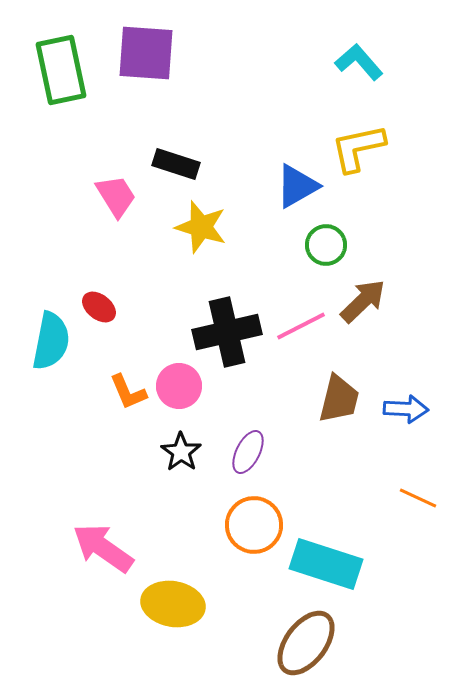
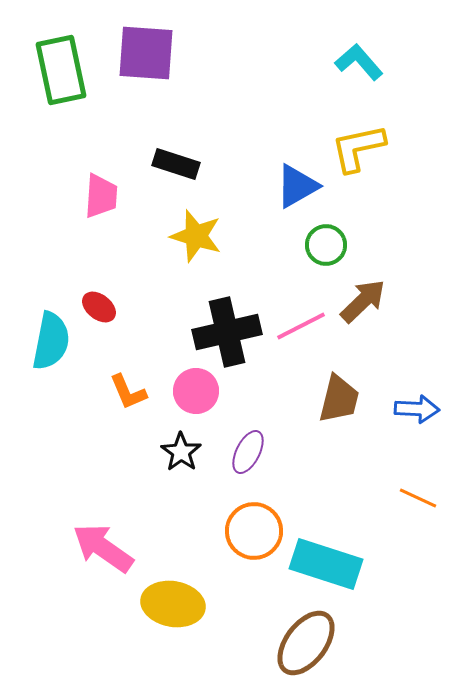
pink trapezoid: moved 15 px left; rotated 36 degrees clockwise
yellow star: moved 5 px left, 9 px down
pink circle: moved 17 px right, 5 px down
blue arrow: moved 11 px right
orange circle: moved 6 px down
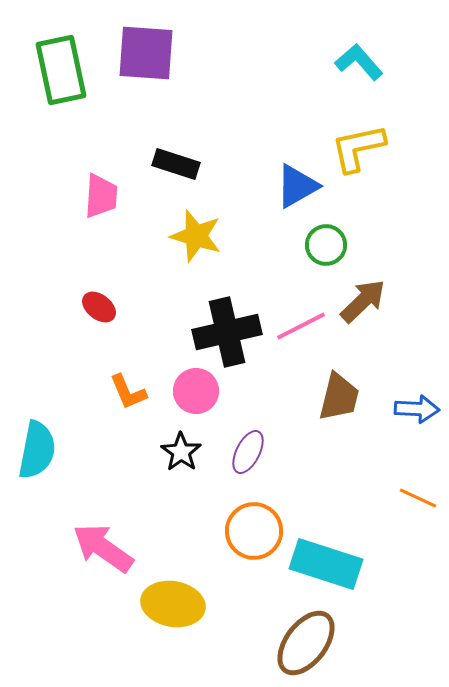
cyan semicircle: moved 14 px left, 109 px down
brown trapezoid: moved 2 px up
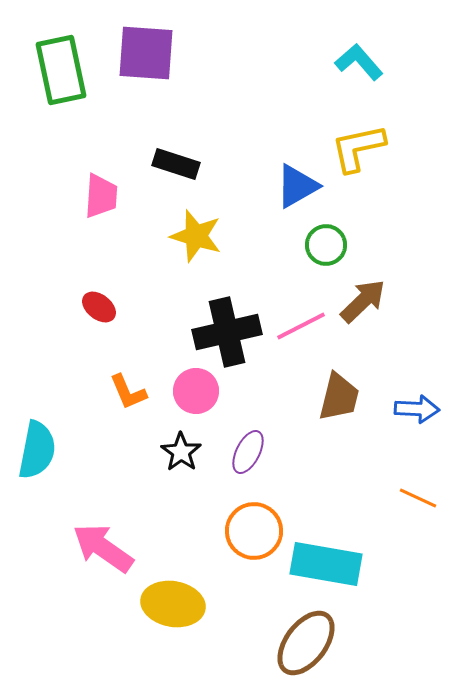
cyan rectangle: rotated 8 degrees counterclockwise
